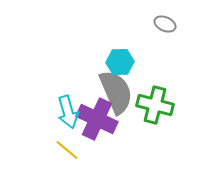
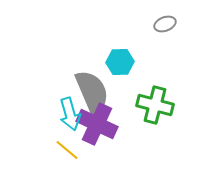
gray ellipse: rotated 45 degrees counterclockwise
gray semicircle: moved 24 px left
cyan arrow: moved 2 px right, 2 px down
purple cross: moved 5 px down
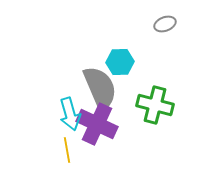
gray semicircle: moved 8 px right, 4 px up
yellow line: rotated 40 degrees clockwise
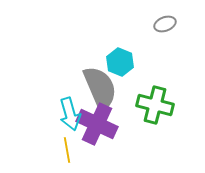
cyan hexagon: rotated 24 degrees clockwise
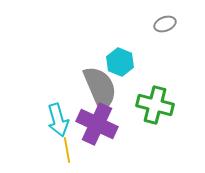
cyan arrow: moved 12 px left, 6 px down
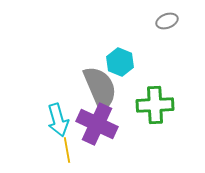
gray ellipse: moved 2 px right, 3 px up
green cross: rotated 18 degrees counterclockwise
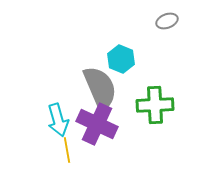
cyan hexagon: moved 1 px right, 3 px up
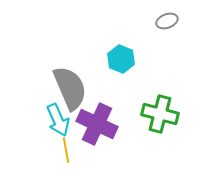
gray semicircle: moved 30 px left
green cross: moved 5 px right, 9 px down; rotated 18 degrees clockwise
cyan arrow: rotated 8 degrees counterclockwise
yellow line: moved 1 px left
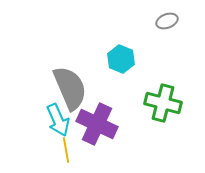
green cross: moved 3 px right, 11 px up
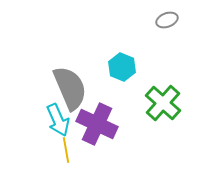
gray ellipse: moved 1 px up
cyan hexagon: moved 1 px right, 8 px down
green cross: rotated 27 degrees clockwise
